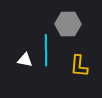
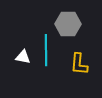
white triangle: moved 2 px left, 3 px up
yellow L-shape: moved 2 px up
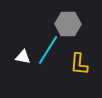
cyan line: moved 2 px right; rotated 32 degrees clockwise
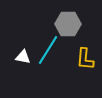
yellow L-shape: moved 6 px right, 5 px up
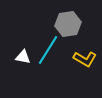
gray hexagon: rotated 10 degrees counterclockwise
yellow L-shape: rotated 65 degrees counterclockwise
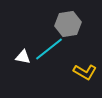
cyan line: moved 1 px right, 1 px up; rotated 20 degrees clockwise
yellow L-shape: moved 13 px down
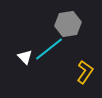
white triangle: moved 2 px right; rotated 35 degrees clockwise
yellow L-shape: rotated 85 degrees counterclockwise
